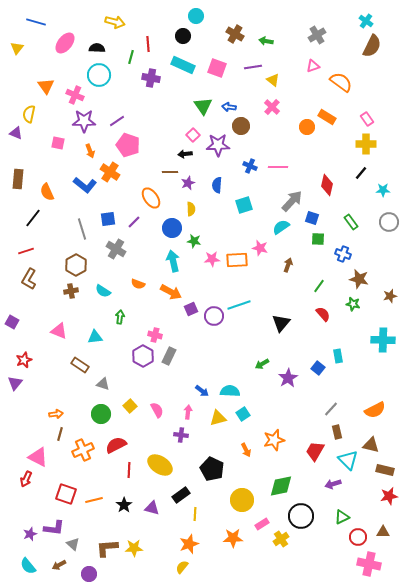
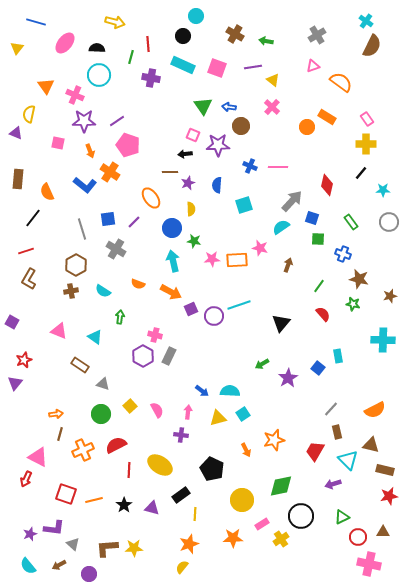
pink square at (193, 135): rotated 24 degrees counterclockwise
cyan triangle at (95, 337): rotated 42 degrees clockwise
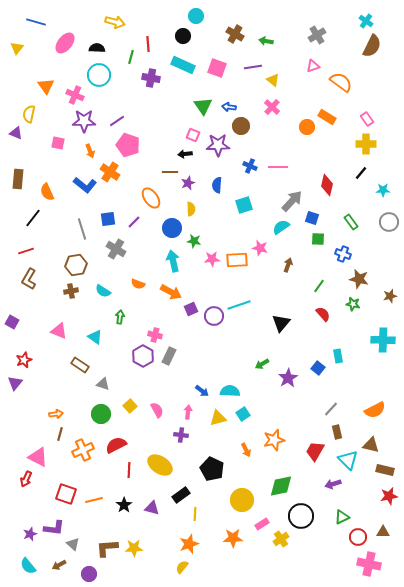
brown hexagon at (76, 265): rotated 20 degrees clockwise
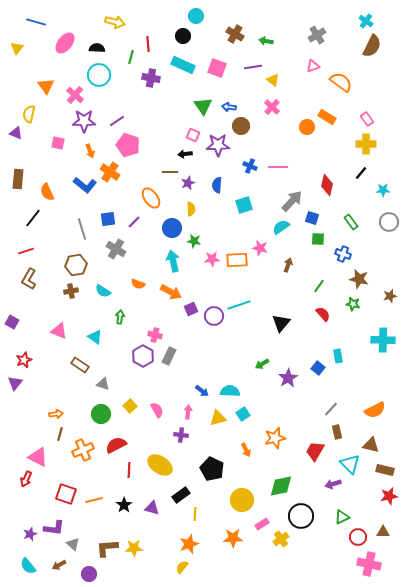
pink cross at (75, 95): rotated 18 degrees clockwise
orange star at (274, 440): moved 1 px right, 2 px up
cyan triangle at (348, 460): moved 2 px right, 4 px down
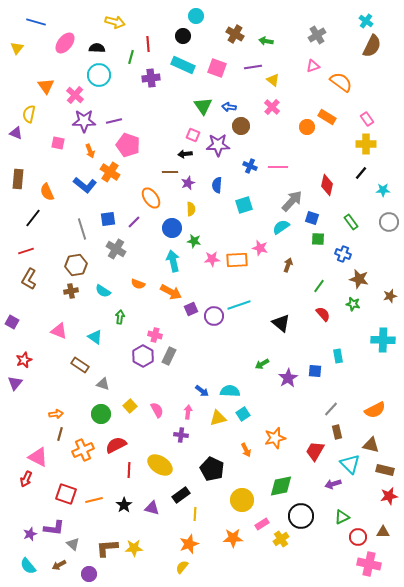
purple cross at (151, 78): rotated 18 degrees counterclockwise
purple line at (117, 121): moved 3 px left; rotated 21 degrees clockwise
black triangle at (281, 323): rotated 30 degrees counterclockwise
blue square at (318, 368): moved 3 px left, 3 px down; rotated 32 degrees counterclockwise
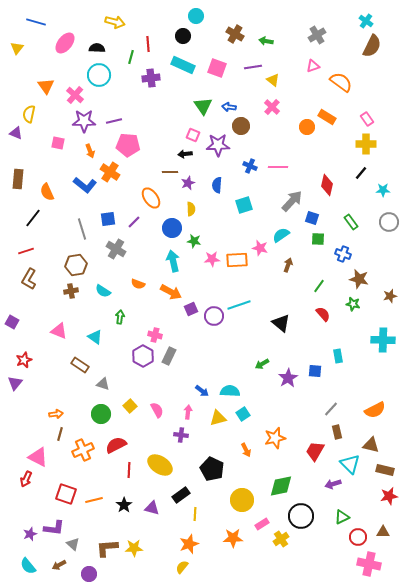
pink pentagon at (128, 145): rotated 15 degrees counterclockwise
cyan semicircle at (281, 227): moved 8 px down
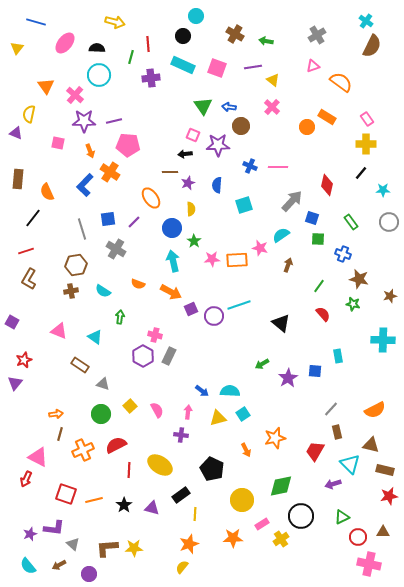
blue L-shape at (85, 185): rotated 95 degrees clockwise
green star at (194, 241): rotated 24 degrees clockwise
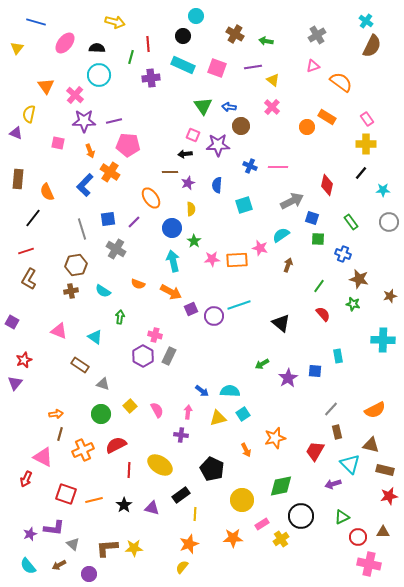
gray arrow at (292, 201): rotated 20 degrees clockwise
pink triangle at (38, 457): moved 5 px right
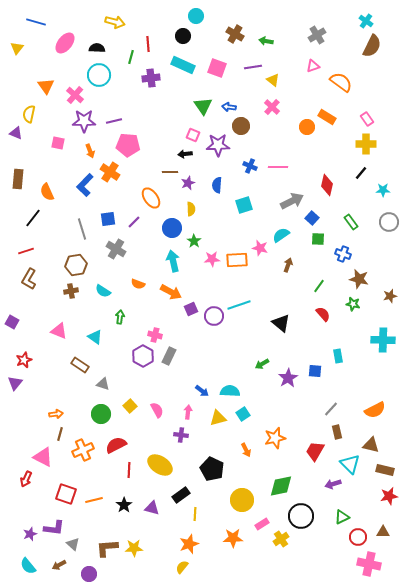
blue square at (312, 218): rotated 24 degrees clockwise
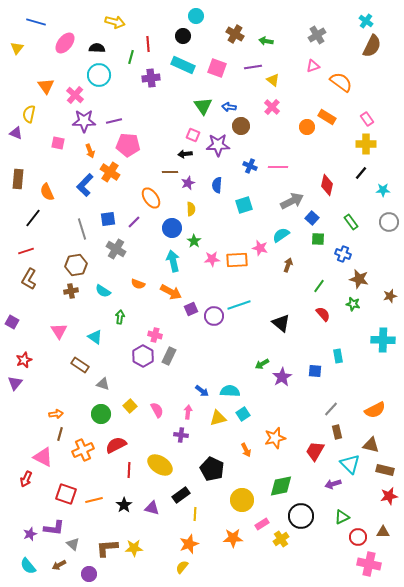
pink triangle at (59, 331): rotated 36 degrees clockwise
purple star at (288, 378): moved 6 px left, 1 px up
